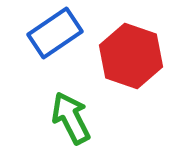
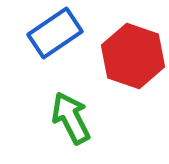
red hexagon: moved 2 px right
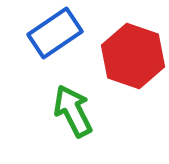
green arrow: moved 2 px right, 7 px up
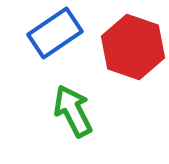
red hexagon: moved 9 px up
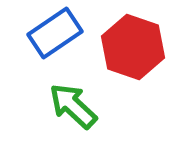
green arrow: moved 5 px up; rotated 20 degrees counterclockwise
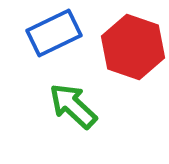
blue rectangle: moved 1 px left; rotated 8 degrees clockwise
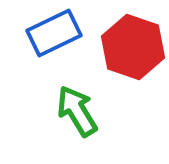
green arrow: moved 4 px right, 5 px down; rotated 16 degrees clockwise
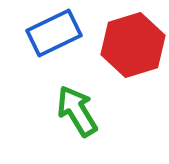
red hexagon: moved 2 px up; rotated 24 degrees clockwise
